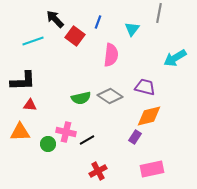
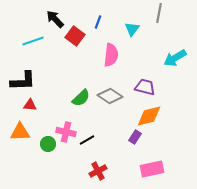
green semicircle: rotated 30 degrees counterclockwise
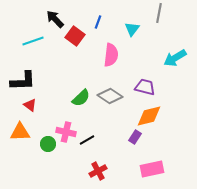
red triangle: rotated 32 degrees clockwise
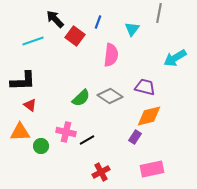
green circle: moved 7 px left, 2 px down
red cross: moved 3 px right, 1 px down
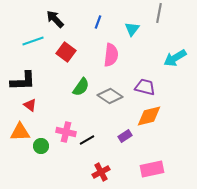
red square: moved 9 px left, 16 px down
green semicircle: moved 11 px up; rotated 12 degrees counterclockwise
purple rectangle: moved 10 px left, 1 px up; rotated 24 degrees clockwise
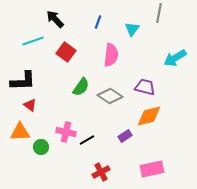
green circle: moved 1 px down
